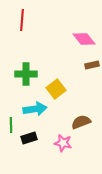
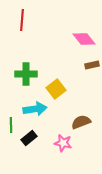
black rectangle: rotated 21 degrees counterclockwise
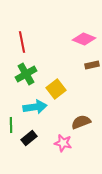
red line: moved 22 px down; rotated 15 degrees counterclockwise
pink diamond: rotated 30 degrees counterclockwise
green cross: rotated 30 degrees counterclockwise
cyan arrow: moved 2 px up
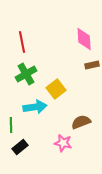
pink diamond: rotated 65 degrees clockwise
black rectangle: moved 9 px left, 9 px down
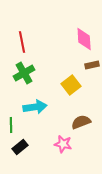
green cross: moved 2 px left, 1 px up
yellow square: moved 15 px right, 4 px up
pink star: moved 1 px down
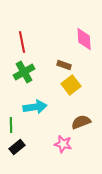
brown rectangle: moved 28 px left; rotated 32 degrees clockwise
green cross: moved 1 px up
black rectangle: moved 3 px left
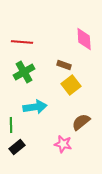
red line: rotated 75 degrees counterclockwise
brown semicircle: rotated 18 degrees counterclockwise
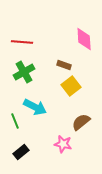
yellow square: moved 1 px down
cyan arrow: rotated 35 degrees clockwise
green line: moved 4 px right, 4 px up; rotated 21 degrees counterclockwise
black rectangle: moved 4 px right, 5 px down
